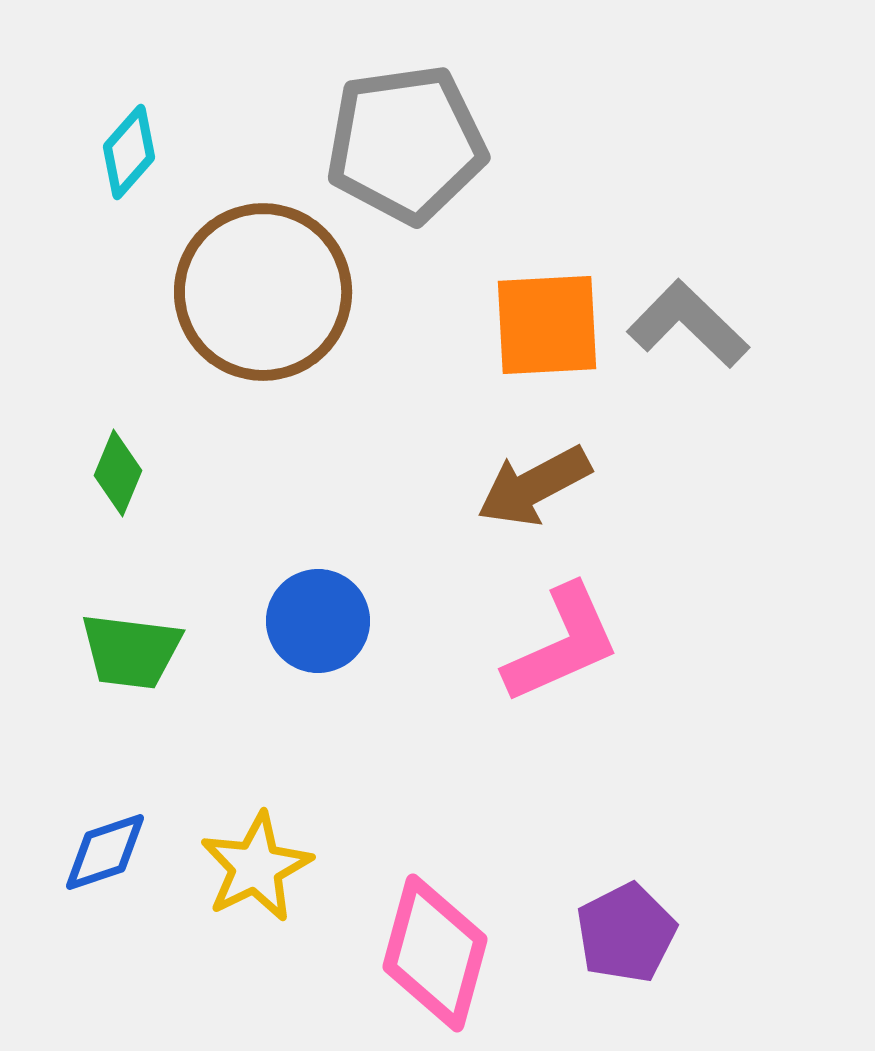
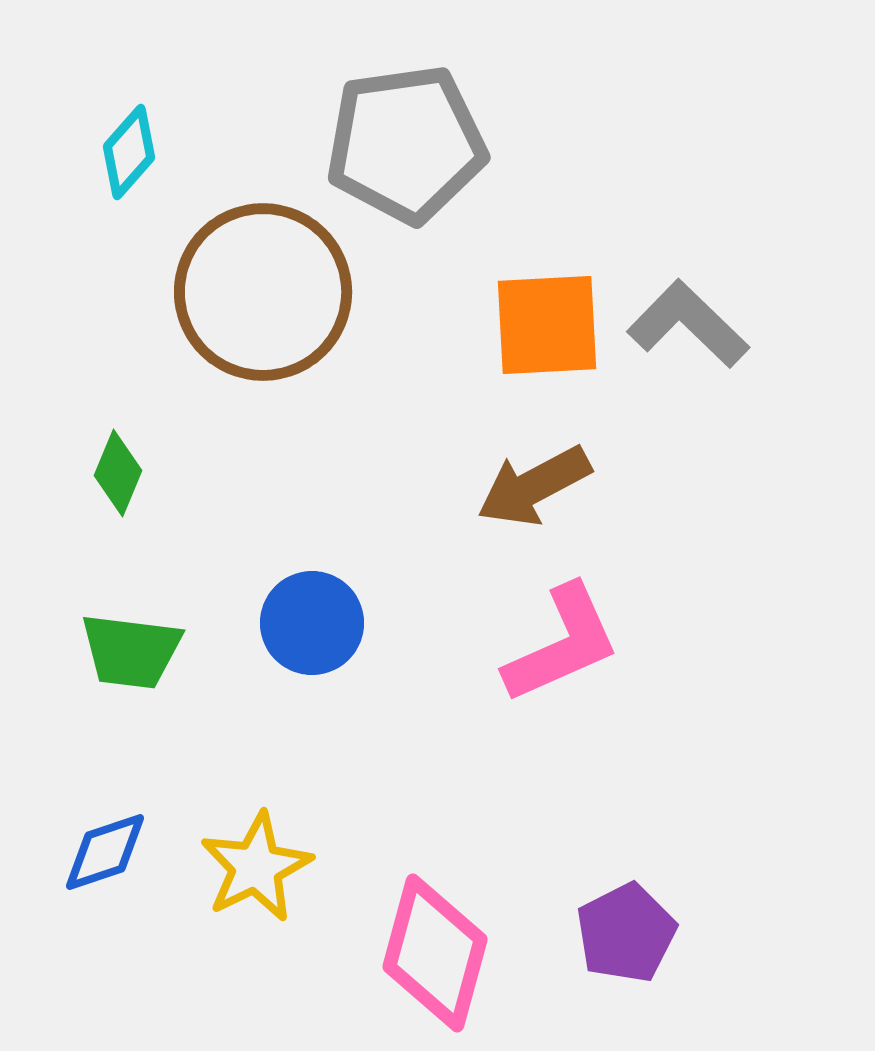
blue circle: moved 6 px left, 2 px down
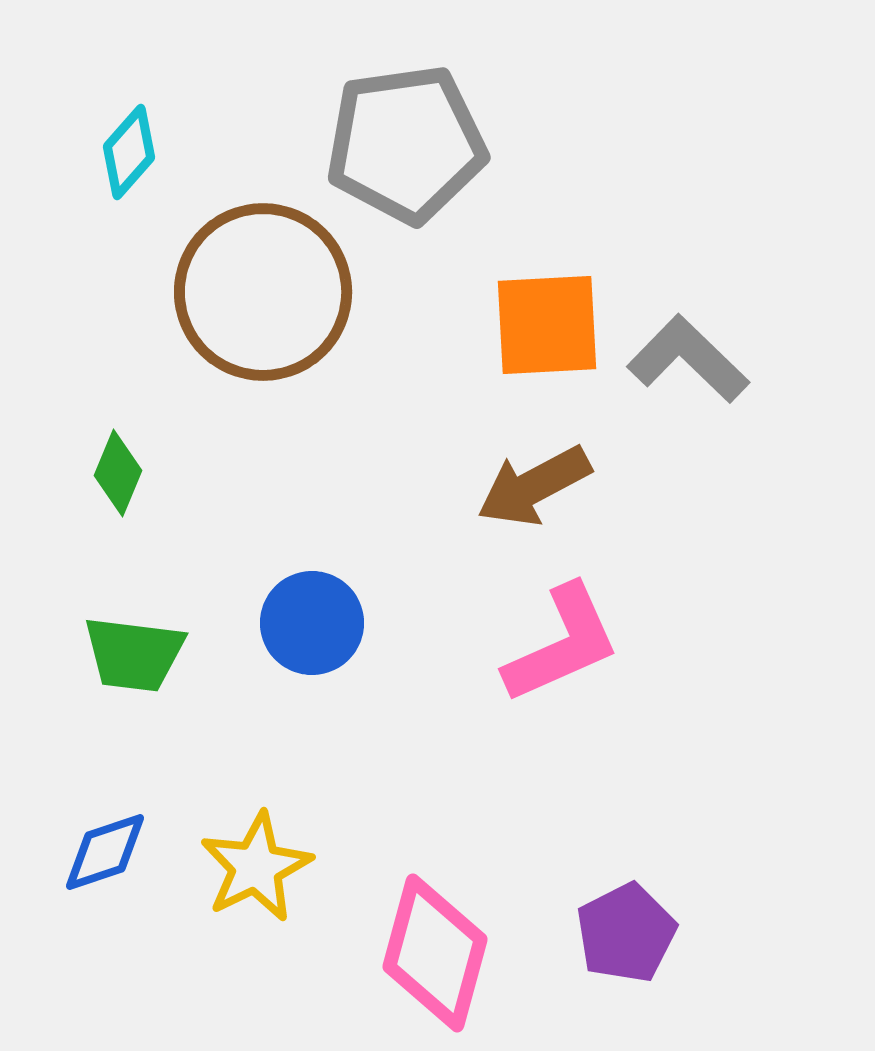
gray L-shape: moved 35 px down
green trapezoid: moved 3 px right, 3 px down
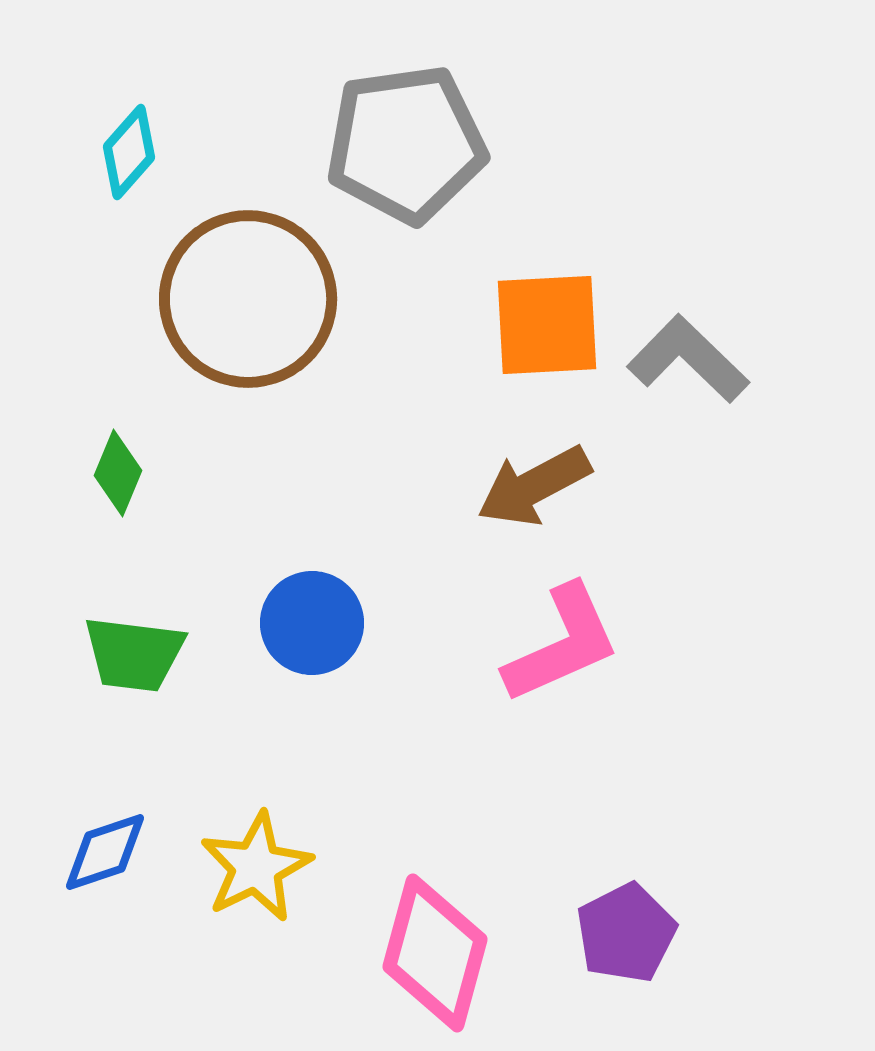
brown circle: moved 15 px left, 7 px down
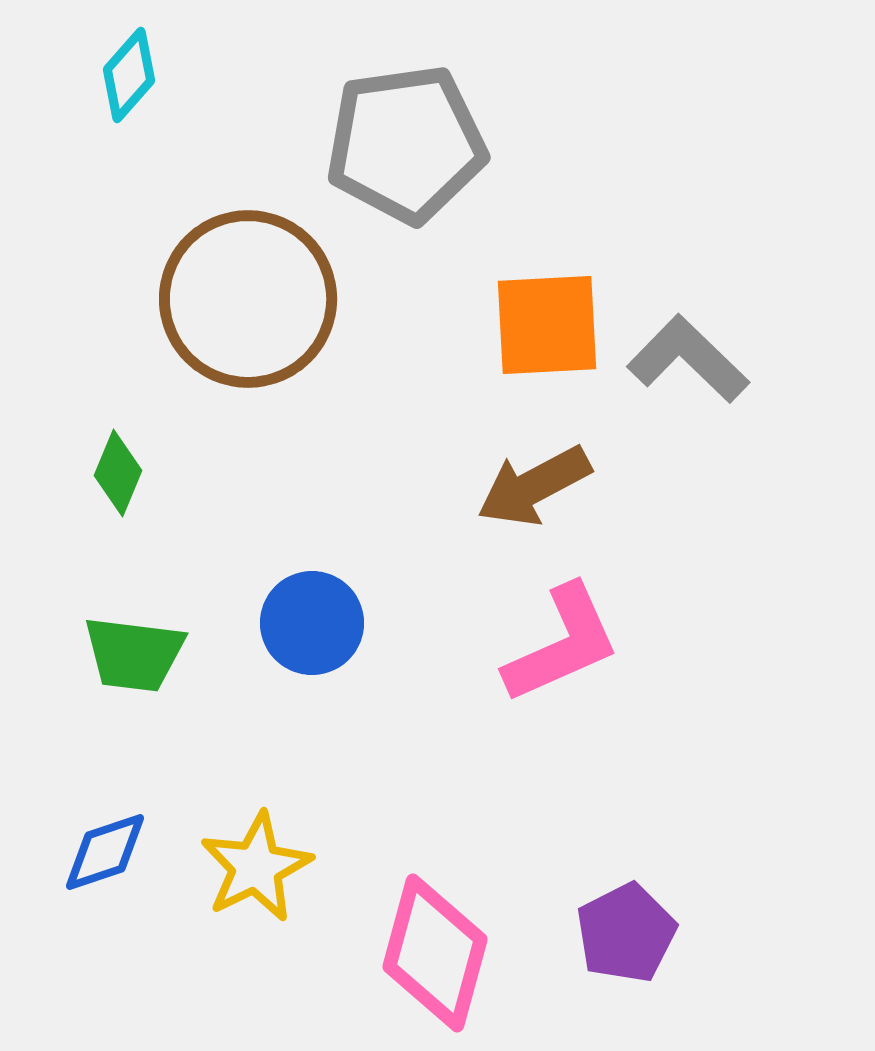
cyan diamond: moved 77 px up
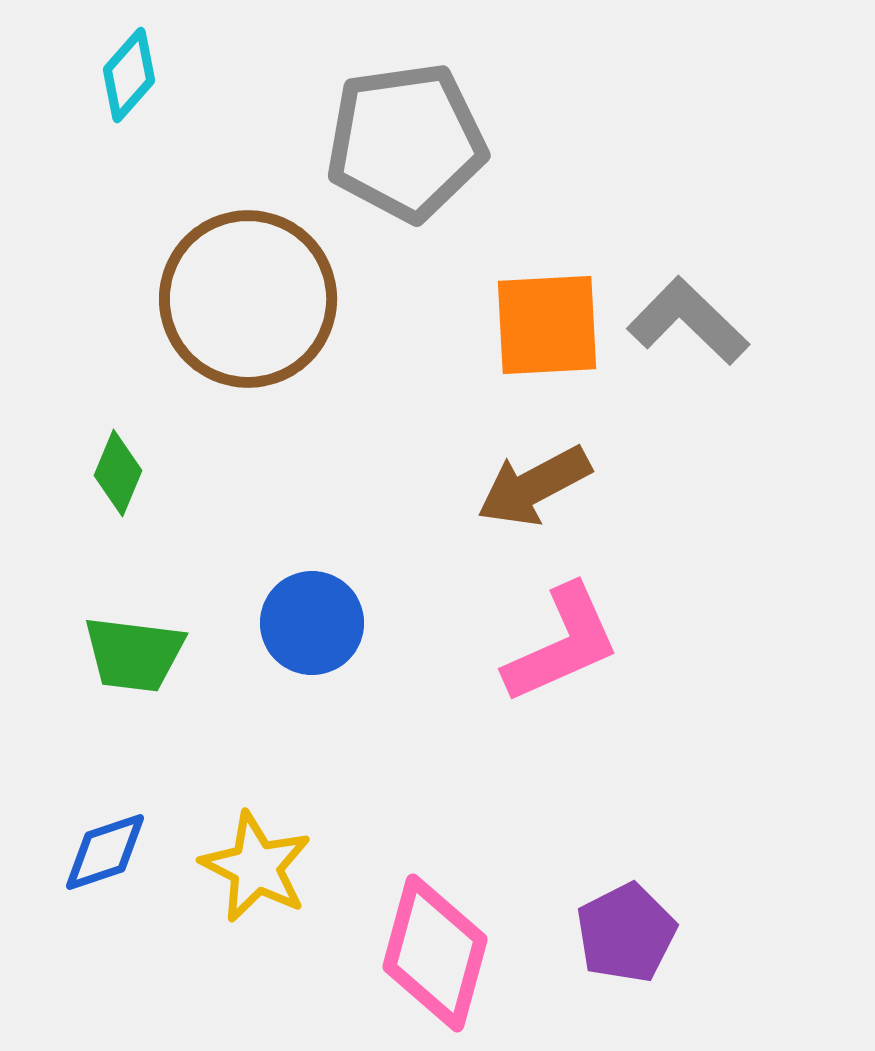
gray pentagon: moved 2 px up
gray L-shape: moved 38 px up
yellow star: rotated 19 degrees counterclockwise
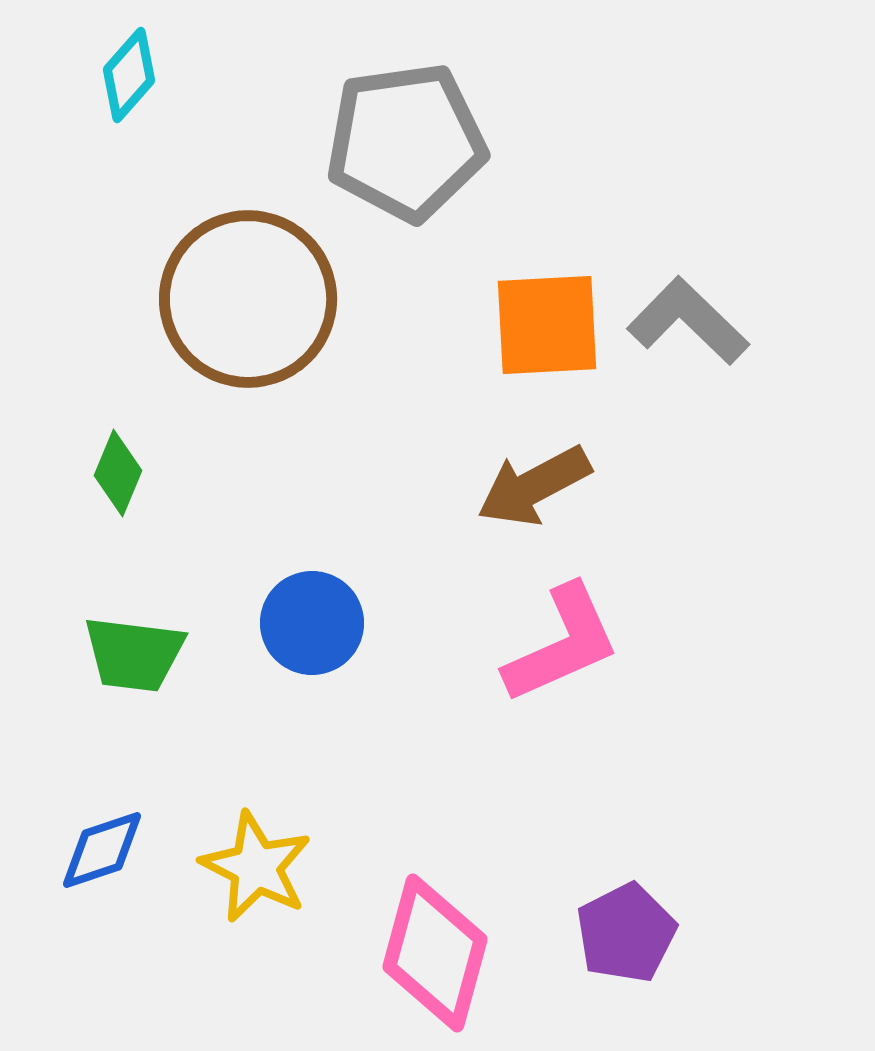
blue diamond: moved 3 px left, 2 px up
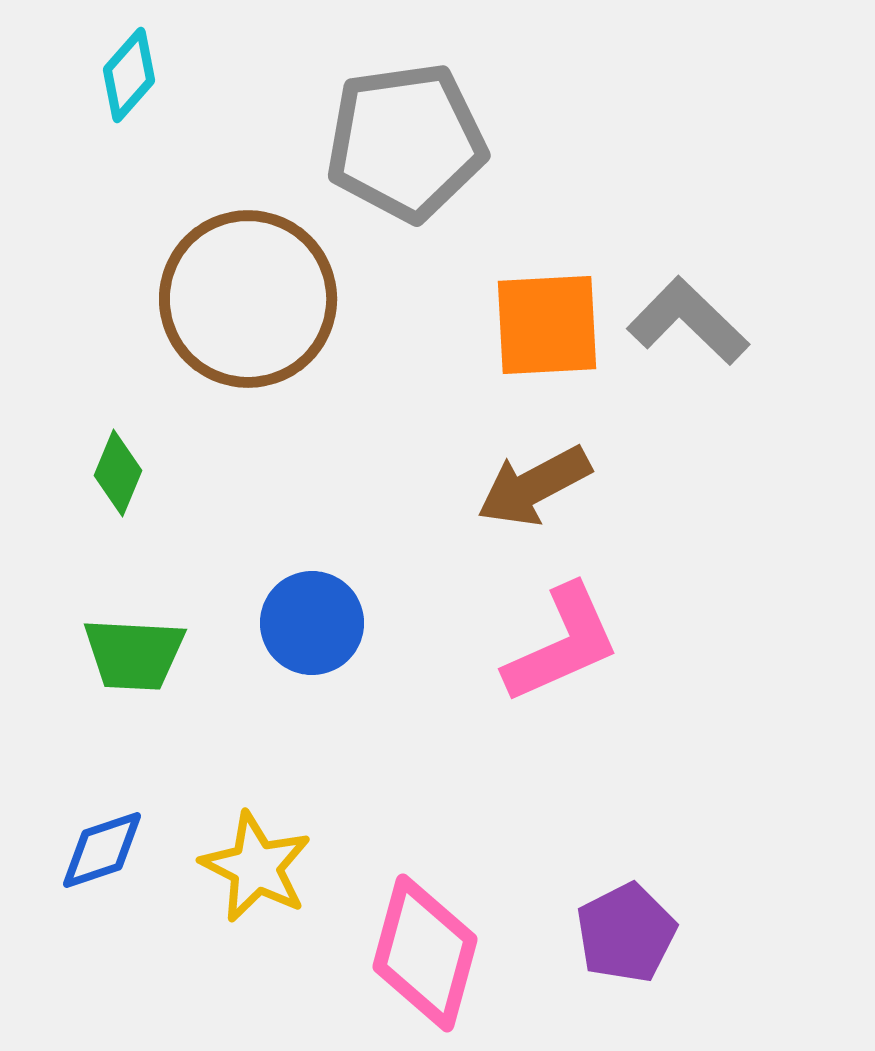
green trapezoid: rotated 4 degrees counterclockwise
pink diamond: moved 10 px left
